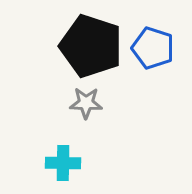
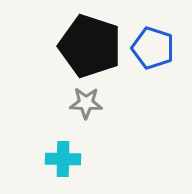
black pentagon: moved 1 px left
cyan cross: moved 4 px up
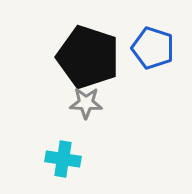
black pentagon: moved 2 px left, 11 px down
cyan cross: rotated 8 degrees clockwise
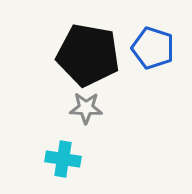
black pentagon: moved 2 px up; rotated 8 degrees counterclockwise
gray star: moved 5 px down
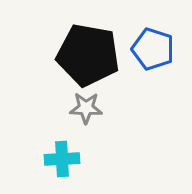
blue pentagon: moved 1 px down
cyan cross: moved 1 px left; rotated 12 degrees counterclockwise
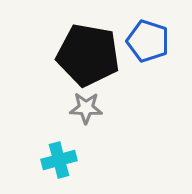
blue pentagon: moved 5 px left, 8 px up
cyan cross: moved 3 px left, 1 px down; rotated 12 degrees counterclockwise
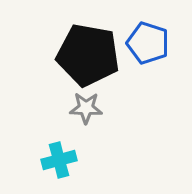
blue pentagon: moved 2 px down
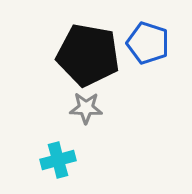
cyan cross: moved 1 px left
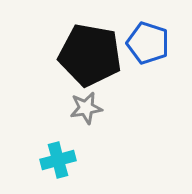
black pentagon: moved 2 px right
gray star: rotated 12 degrees counterclockwise
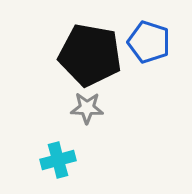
blue pentagon: moved 1 px right, 1 px up
gray star: moved 1 px right; rotated 12 degrees clockwise
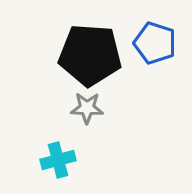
blue pentagon: moved 6 px right, 1 px down
black pentagon: rotated 6 degrees counterclockwise
